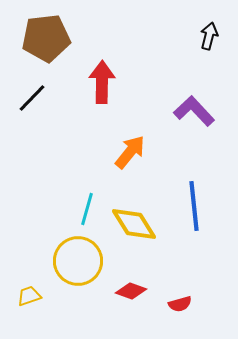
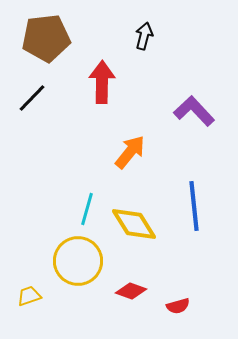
black arrow: moved 65 px left
red semicircle: moved 2 px left, 2 px down
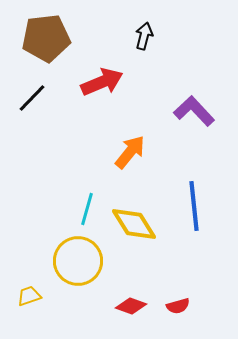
red arrow: rotated 66 degrees clockwise
red diamond: moved 15 px down
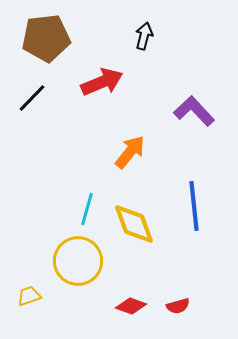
yellow diamond: rotated 12 degrees clockwise
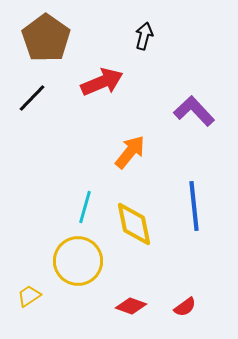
brown pentagon: rotated 30 degrees counterclockwise
cyan line: moved 2 px left, 2 px up
yellow diamond: rotated 9 degrees clockwise
yellow trapezoid: rotated 15 degrees counterclockwise
red semicircle: moved 7 px right, 1 px down; rotated 20 degrees counterclockwise
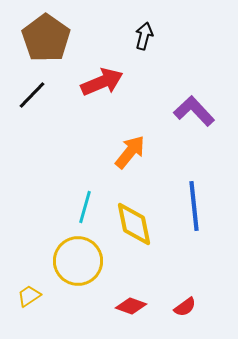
black line: moved 3 px up
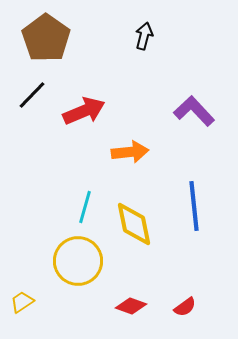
red arrow: moved 18 px left, 29 px down
orange arrow: rotated 45 degrees clockwise
yellow trapezoid: moved 7 px left, 6 px down
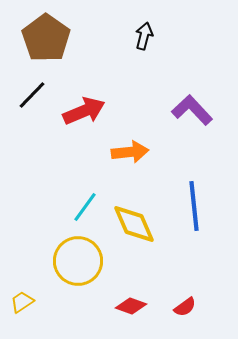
purple L-shape: moved 2 px left, 1 px up
cyan line: rotated 20 degrees clockwise
yellow diamond: rotated 12 degrees counterclockwise
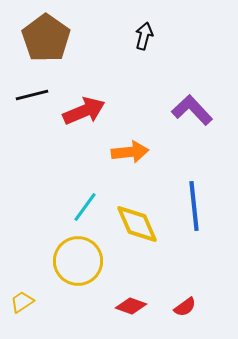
black line: rotated 32 degrees clockwise
yellow diamond: moved 3 px right
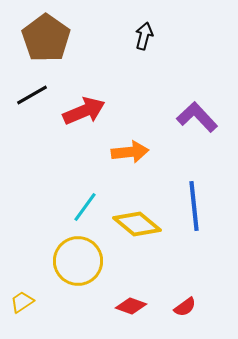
black line: rotated 16 degrees counterclockwise
purple L-shape: moved 5 px right, 7 px down
yellow diamond: rotated 27 degrees counterclockwise
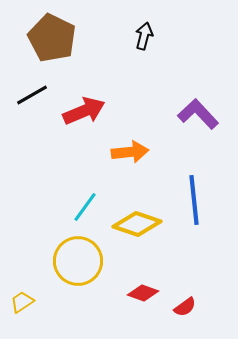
brown pentagon: moved 6 px right; rotated 9 degrees counterclockwise
purple L-shape: moved 1 px right, 3 px up
blue line: moved 6 px up
yellow diamond: rotated 21 degrees counterclockwise
red diamond: moved 12 px right, 13 px up
